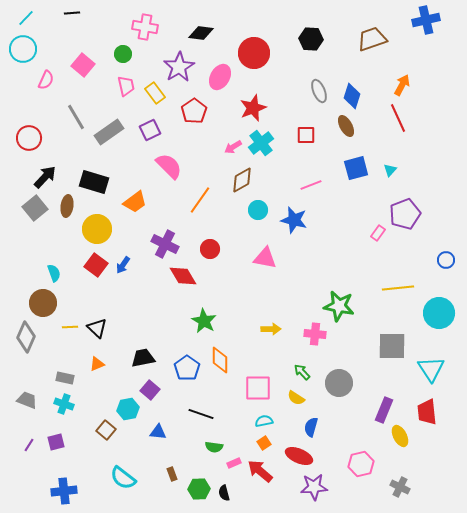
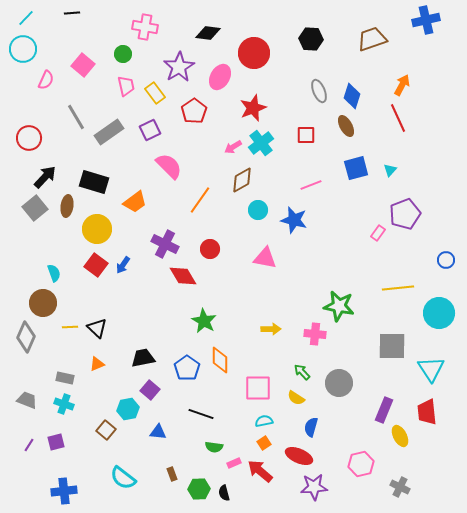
black diamond at (201, 33): moved 7 px right
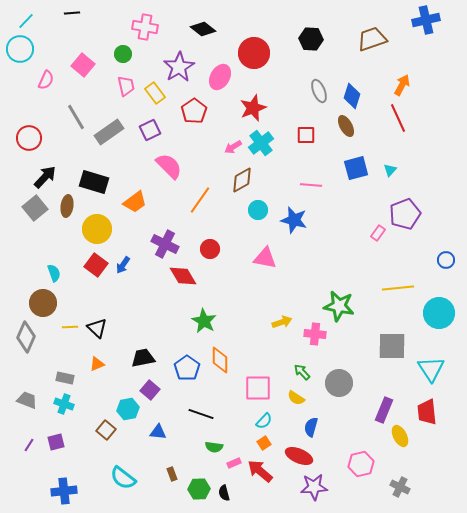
cyan line at (26, 18): moved 3 px down
black diamond at (208, 33): moved 5 px left, 4 px up; rotated 30 degrees clockwise
cyan circle at (23, 49): moved 3 px left
pink line at (311, 185): rotated 25 degrees clockwise
yellow arrow at (271, 329): moved 11 px right, 7 px up; rotated 18 degrees counterclockwise
cyan semicircle at (264, 421): rotated 144 degrees clockwise
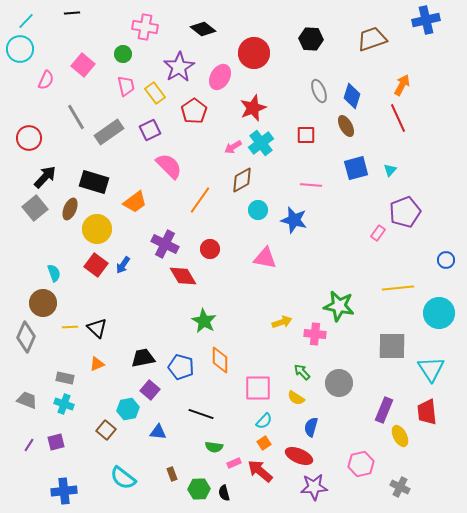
brown ellipse at (67, 206): moved 3 px right, 3 px down; rotated 15 degrees clockwise
purple pentagon at (405, 214): moved 2 px up
blue pentagon at (187, 368): moved 6 px left, 1 px up; rotated 20 degrees counterclockwise
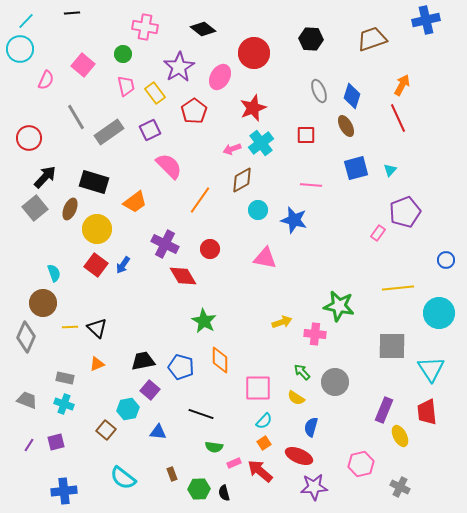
pink arrow at (233, 147): moved 1 px left, 2 px down; rotated 12 degrees clockwise
black trapezoid at (143, 358): moved 3 px down
gray circle at (339, 383): moved 4 px left, 1 px up
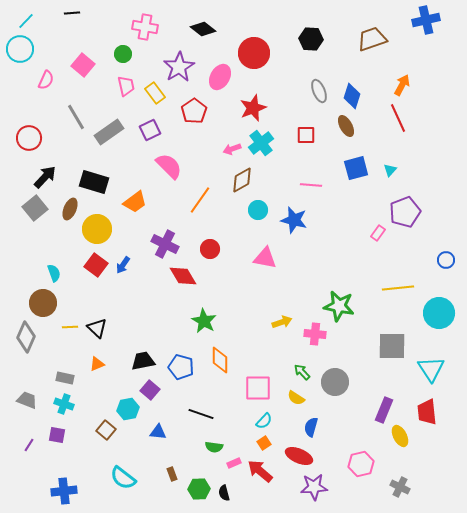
purple square at (56, 442): moved 1 px right, 7 px up; rotated 24 degrees clockwise
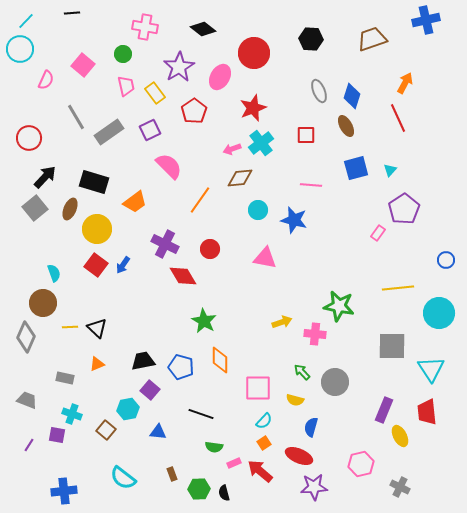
orange arrow at (402, 85): moved 3 px right, 2 px up
brown diamond at (242, 180): moved 2 px left, 2 px up; rotated 24 degrees clockwise
purple pentagon at (405, 212): moved 1 px left, 3 px up; rotated 12 degrees counterclockwise
yellow semicircle at (296, 398): moved 1 px left, 2 px down; rotated 18 degrees counterclockwise
cyan cross at (64, 404): moved 8 px right, 10 px down
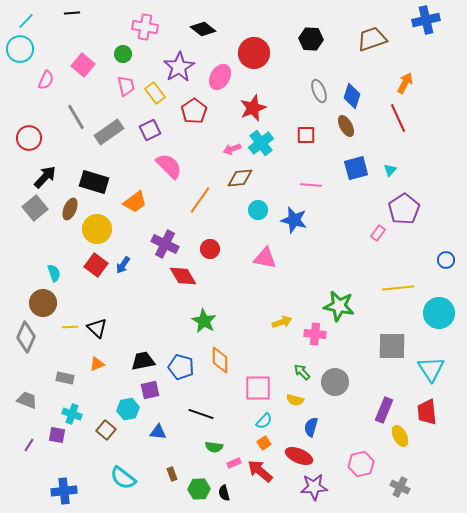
purple square at (150, 390): rotated 36 degrees clockwise
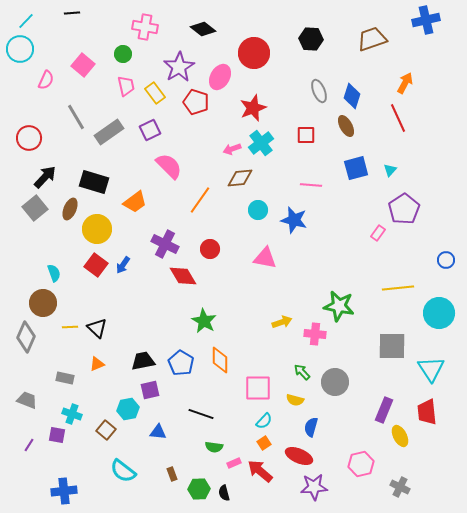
red pentagon at (194, 111): moved 2 px right, 9 px up; rotated 20 degrees counterclockwise
blue pentagon at (181, 367): moved 4 px up; rotated 15 degrees clockwise
cyan semicircle at (123, 478): moved 7 px up
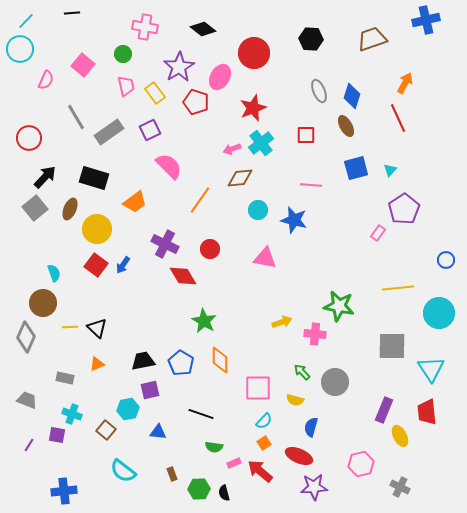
black rectangle at (94, 182): moved 4 px up
